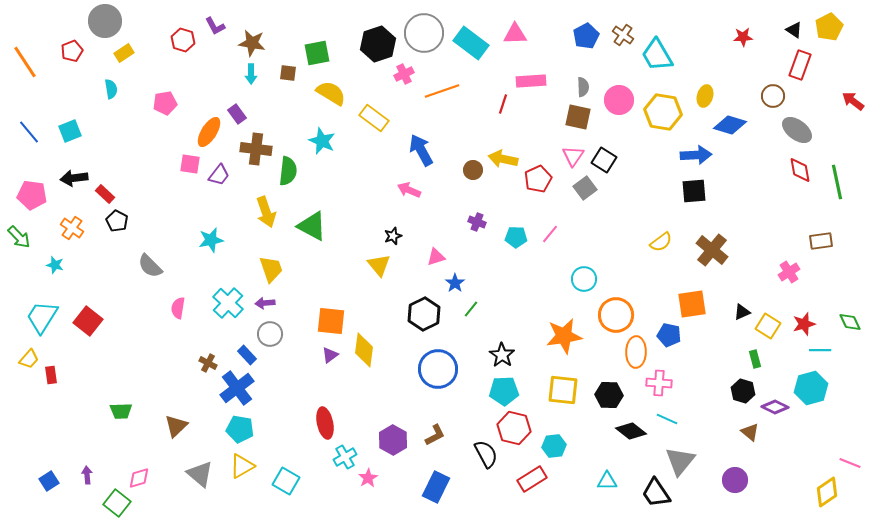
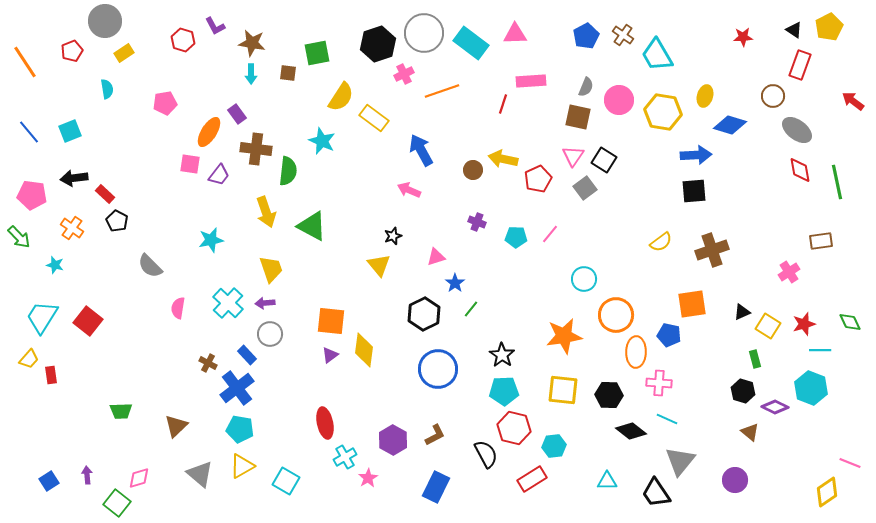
gray semicircle at (583, 87): moved 3 px right; rotated 24 degrees clockwise
cyan semicircle at (111, 89): moved 4 px left
yellow semicircle at (331, 93): moved 10 px right, 4 px down; rotated 92 degrees clockwise
brown cross at (712, 250): rotated 32 degrees clockwise
cyan hexagon at (811, 388): rotated 24 degrees counterclockwise
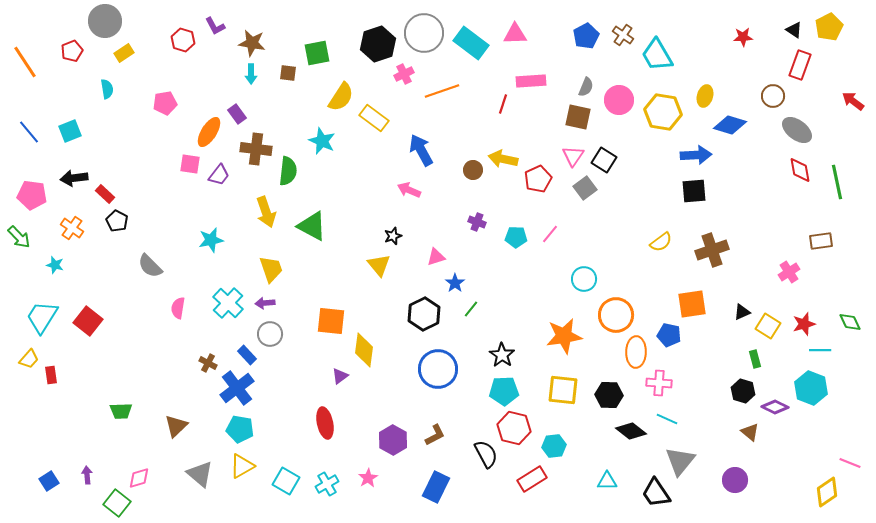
purple triangle at (330, 355): moved 10 px right, 21 px down
cyan cross at (345, 457): moved 18 px left, 27 px down
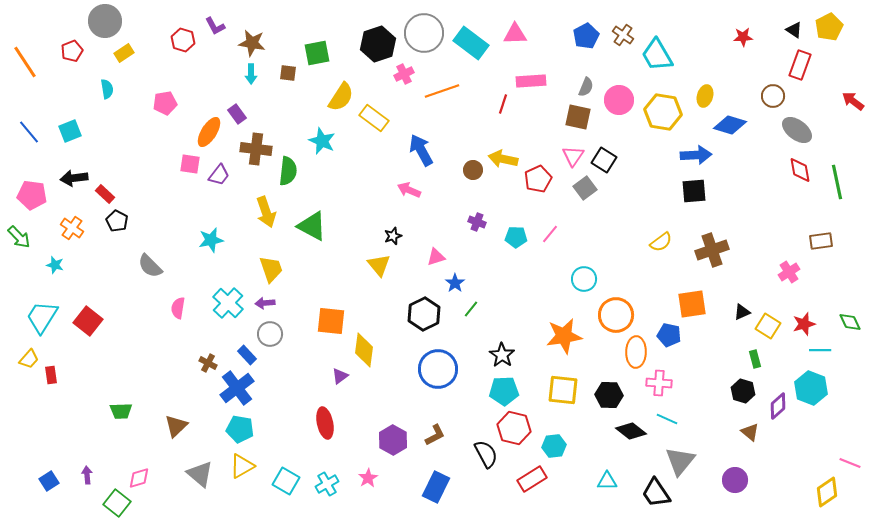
purple diamond at (775, 407): moved 3 px right, 1 px up; rotated 68 degrees counterclockwise
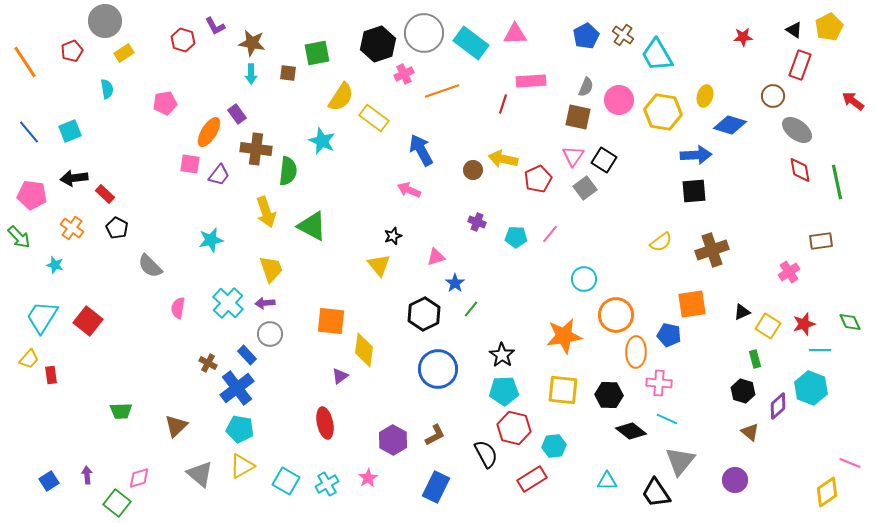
black pentagon at (117, 221): moved 7 px down
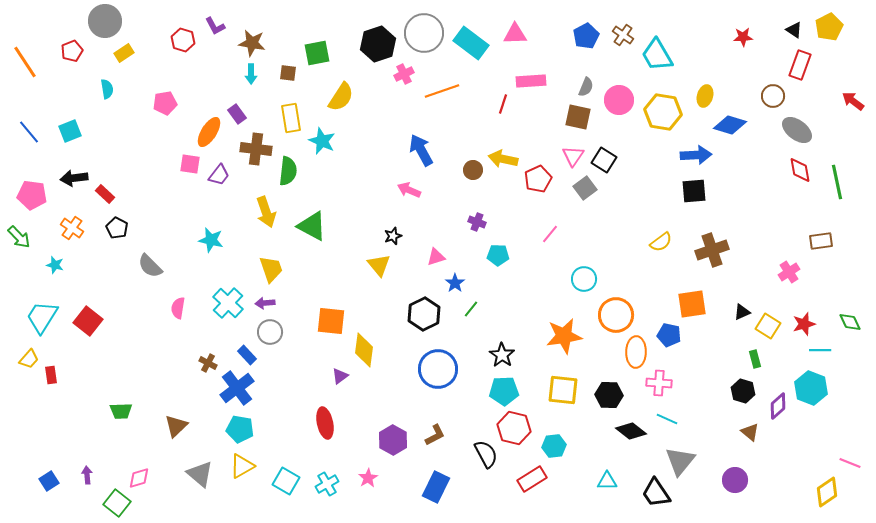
yellow rectangle at (374, 118): moved 83 px left; rotated 44 degrees clockwise
cyan pentagon at (516, 237): moved 18 px left, 18 px down
cyan star at (211, 240): rotated 25 degrees clockwise
gray circle at (270, 334): moved 2 px up
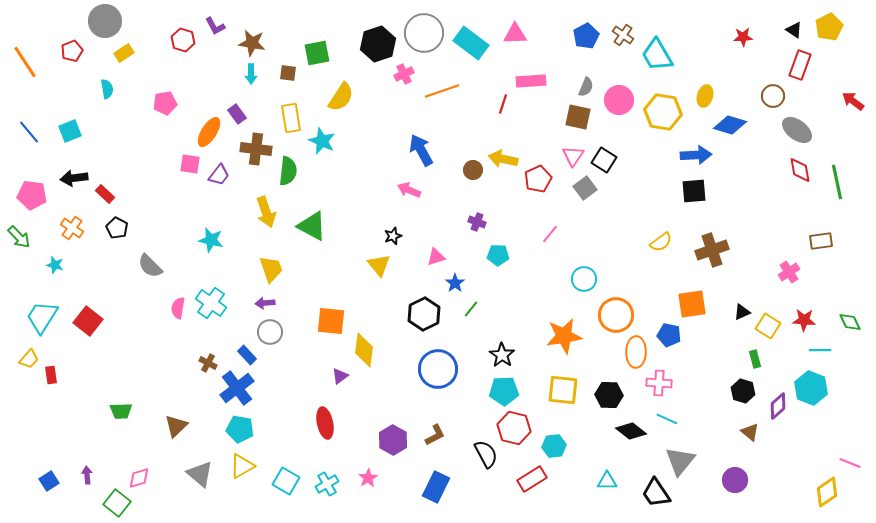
cyan cross at (228, 303): moved 17 px left; rotated 8 degrees counterclockwise
red star at (804, 324): moved 4 px up; rotated 20 degrees clockwise
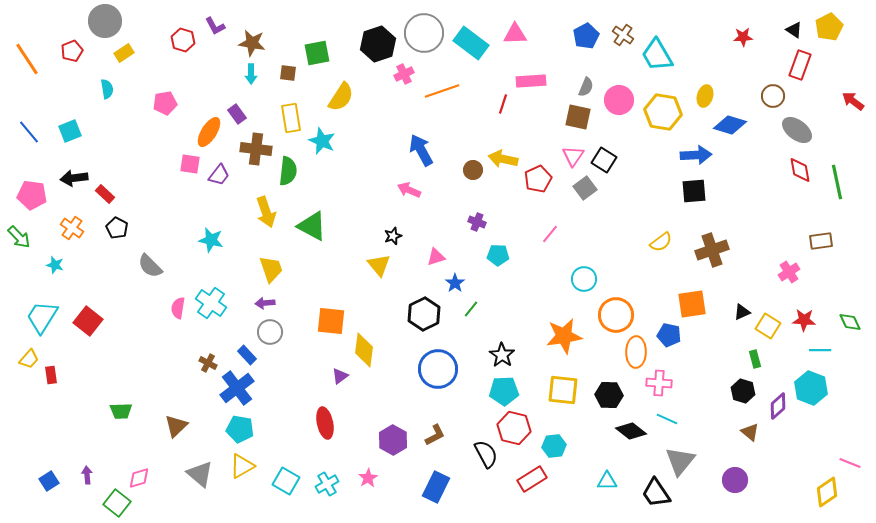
orange line at (25, 62): moved 2 px right, 3 px up
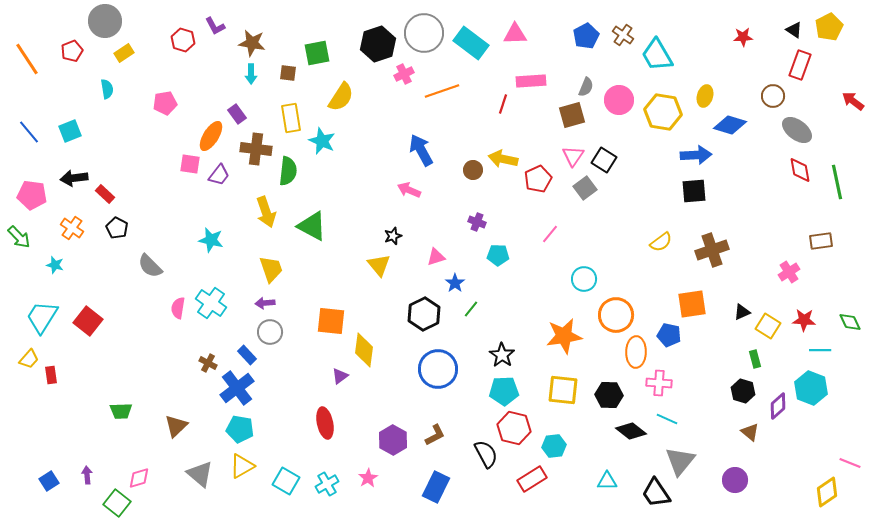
brown square at (578, 117): moved 6 px left, 2 px up; rotated 28 degrees counterclockwise
orange ellipse at (209, 132): moved 2 px right, 4 px down
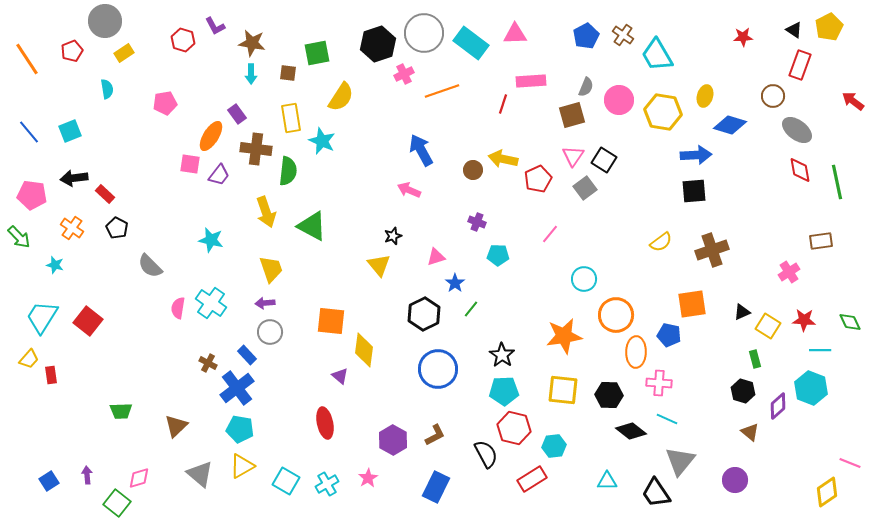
purple triangle at (340, 376): rotated 42 degrees counterclockwise
